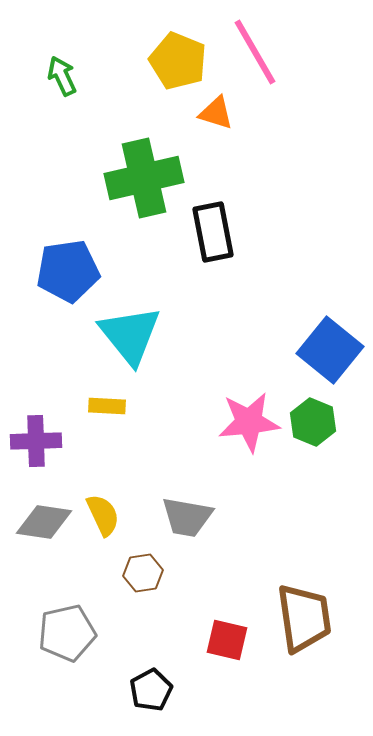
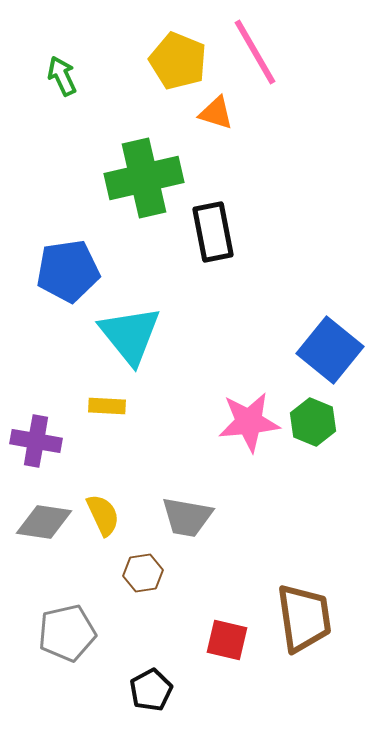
purple cross: rotated 12 degrees clockwise
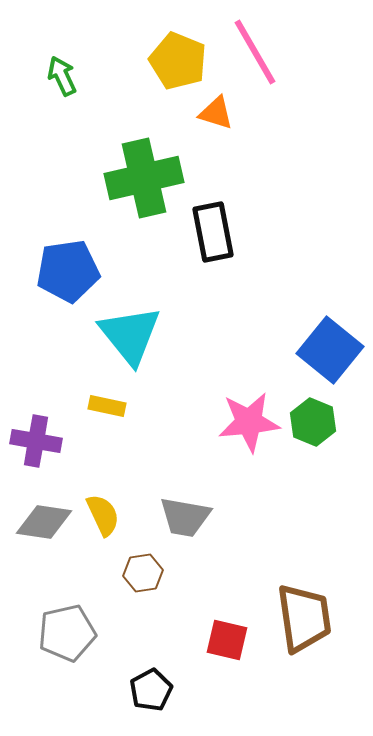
yellow rectangle: rotated 9 degrees clockwise
gray trapezoid: moved 2 px left
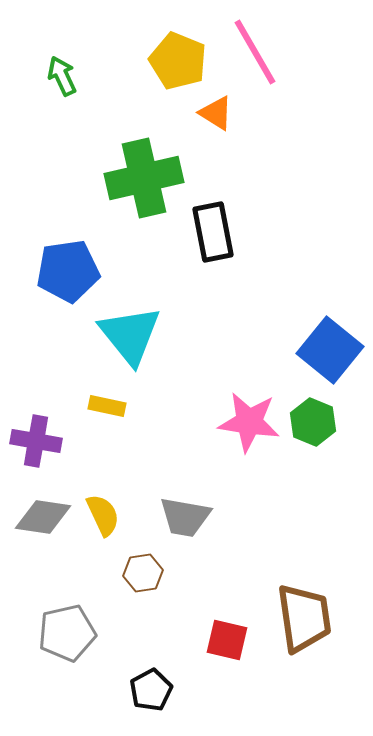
orange triangle: rotated 15 degrees clockwise
pink star: rotated 14 degrees clockwise
gray diamond: moved 1 px left, 5 px up
